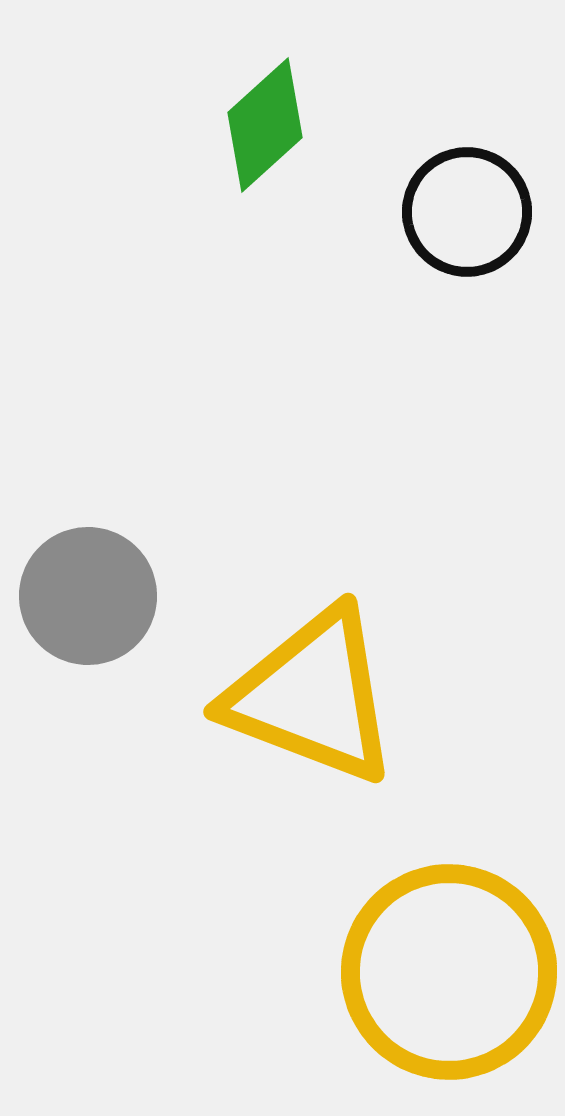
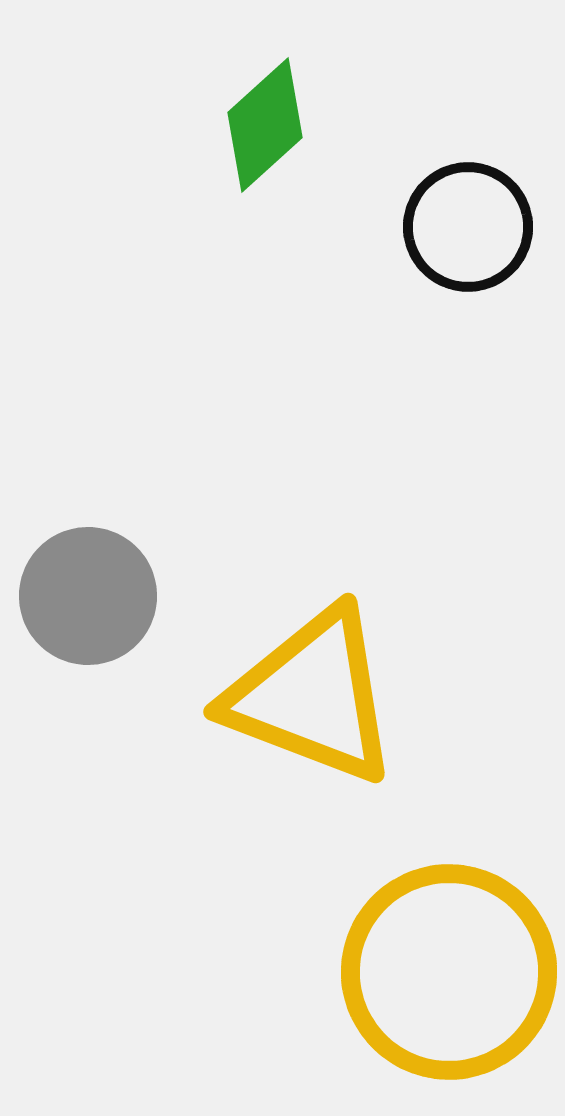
black circle: moved 1 px right, 15 px down
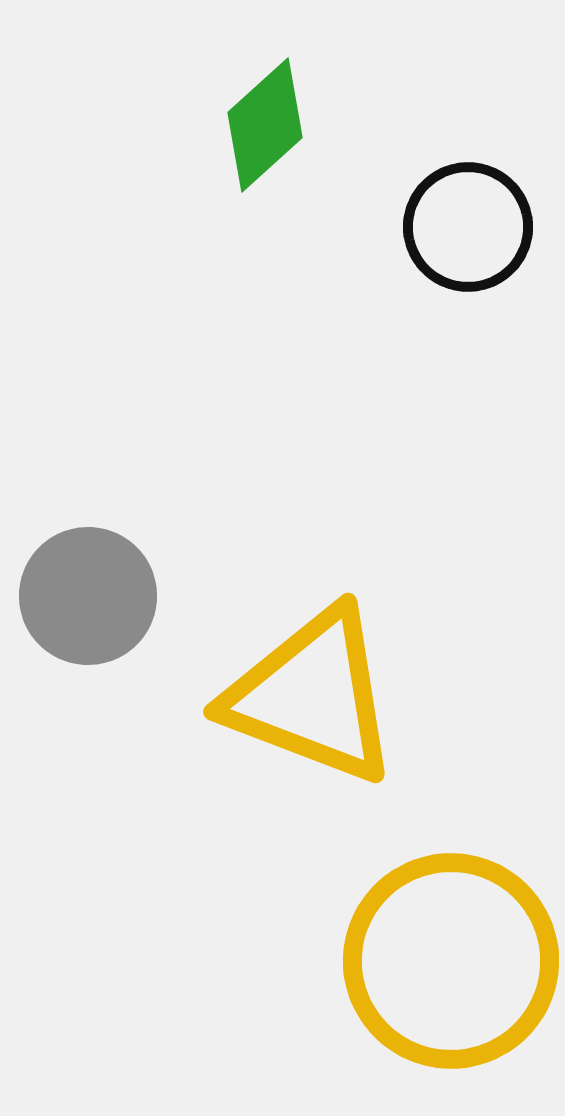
yellow circle: moved 2 px right, 11 px up
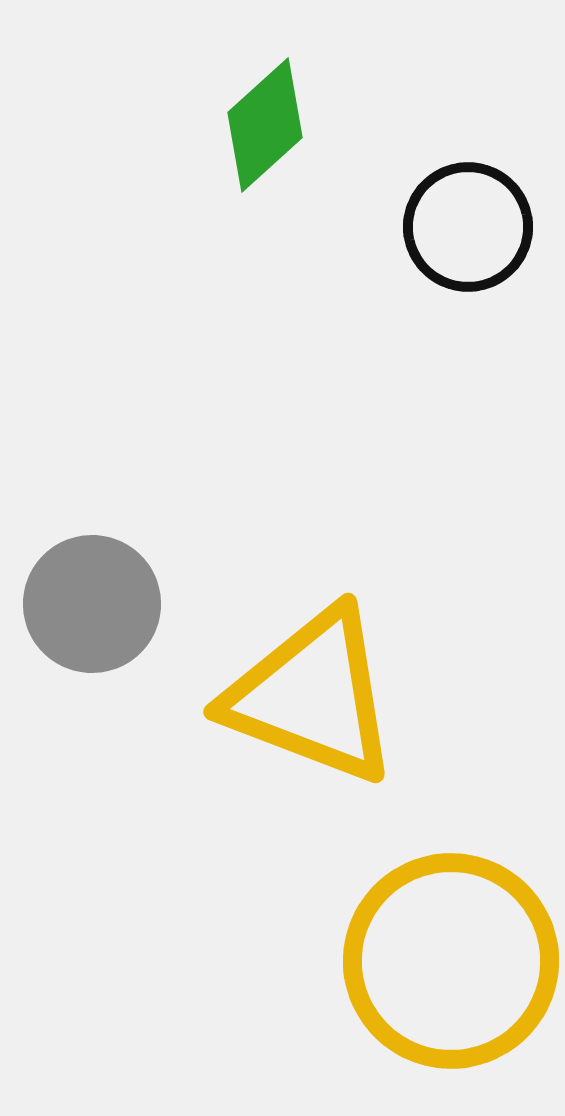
gray circle: moved 4 px right, 8 px down
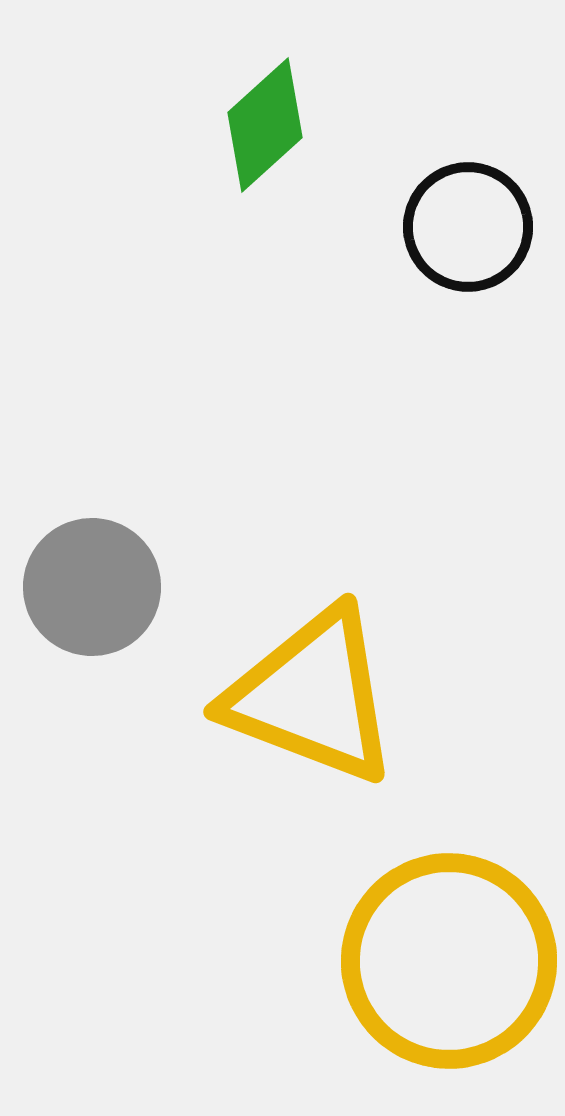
gray circle: moved 17 px up
yellow circle: moved 2 px left
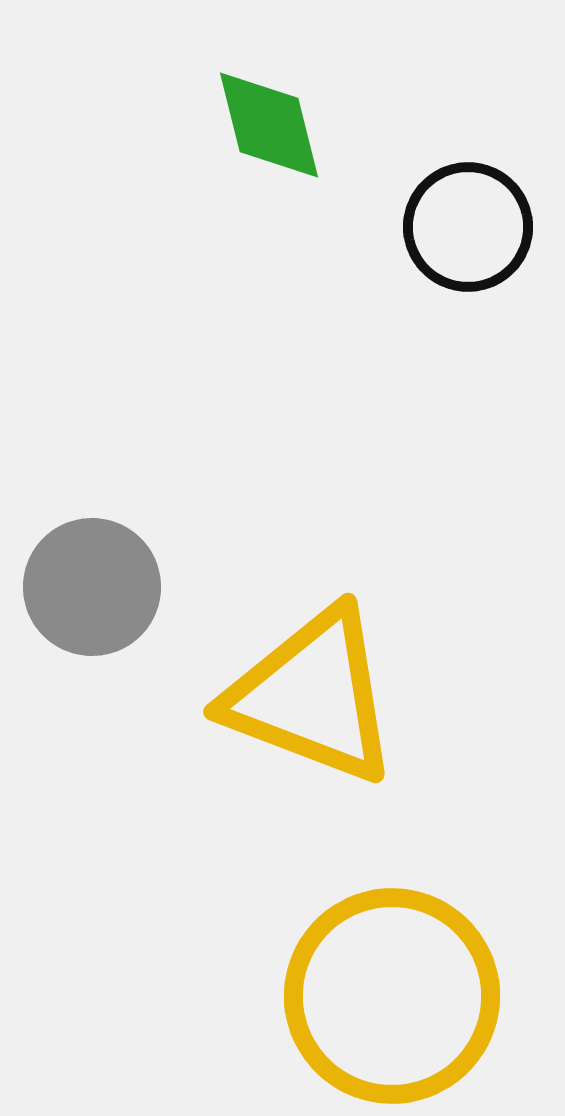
green diamond: moved 4 px right; rotated 62 degrees counterclockwise
yellow circle: moved 57 px left, 35 px down
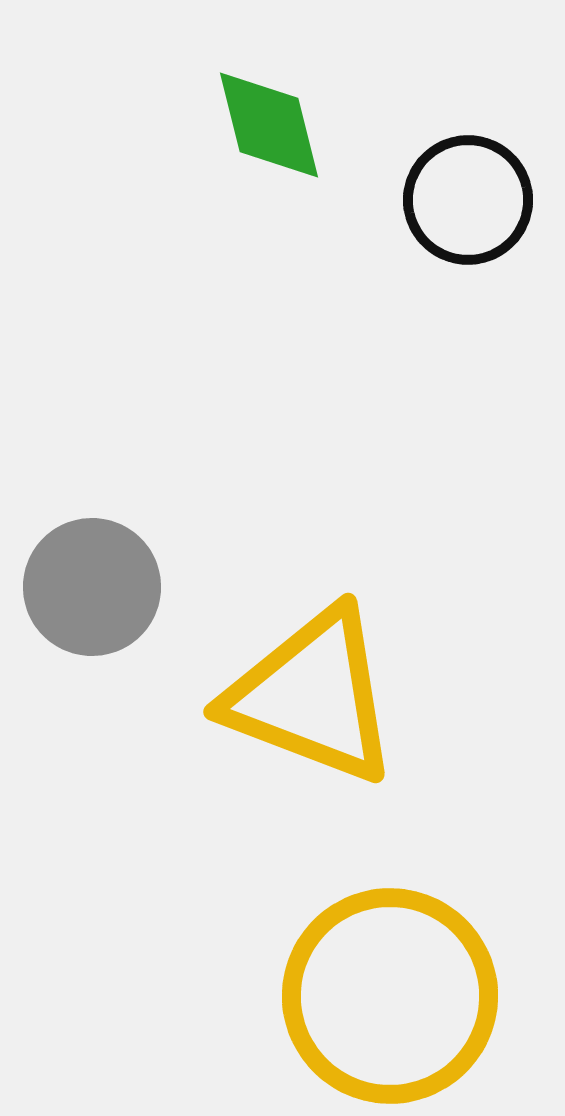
black circle: moved 27 px up
yellow circle: moved 2 px left
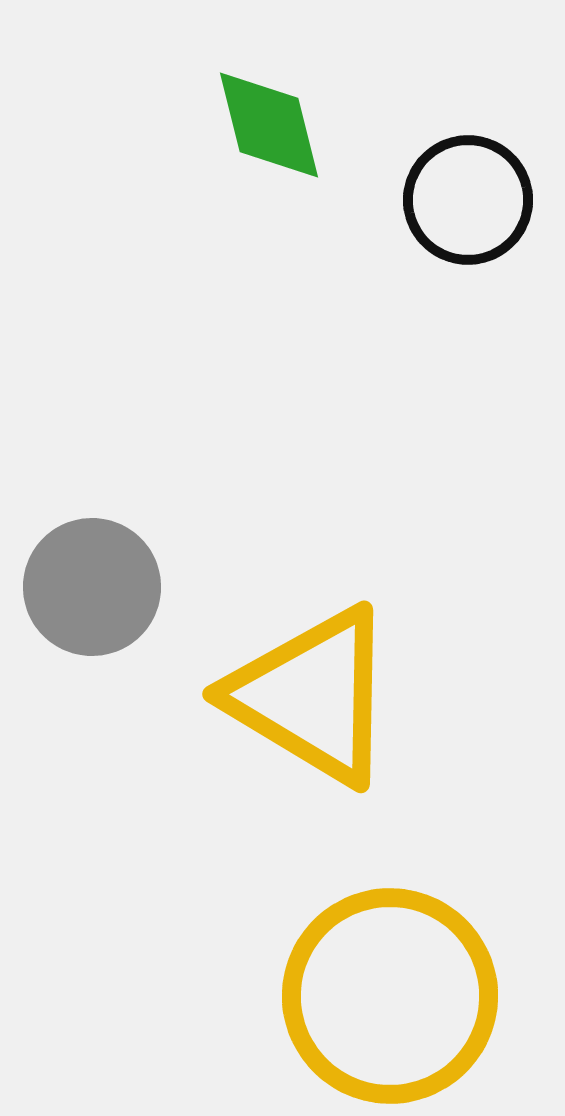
yellow triangle: rotated 10 degrees clockwise
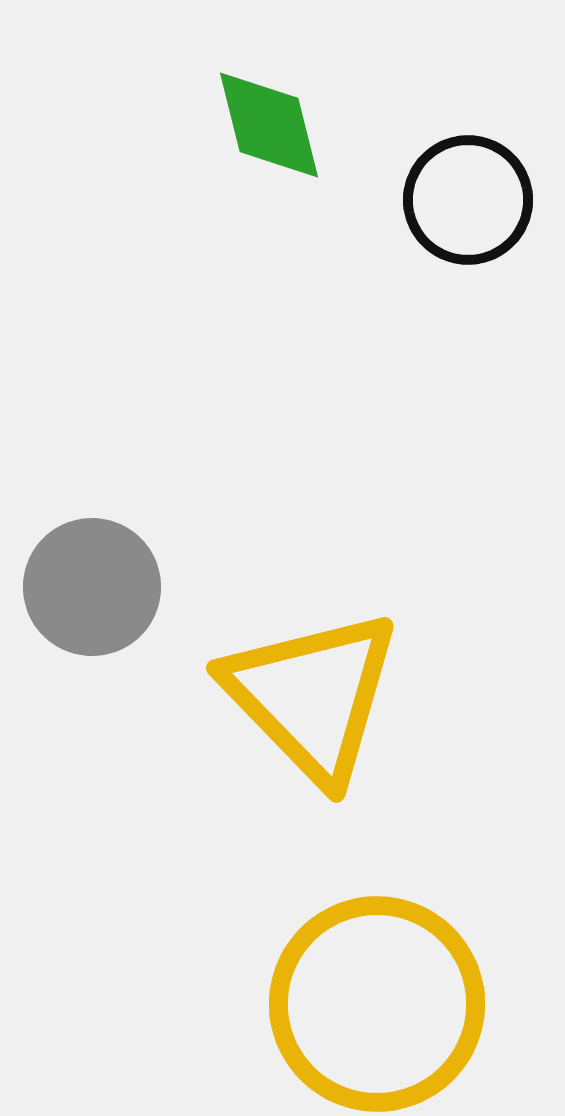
yellow triangle: rotated 15 degrees clockwise
yellow circle: moved 13 px left, 8 px down
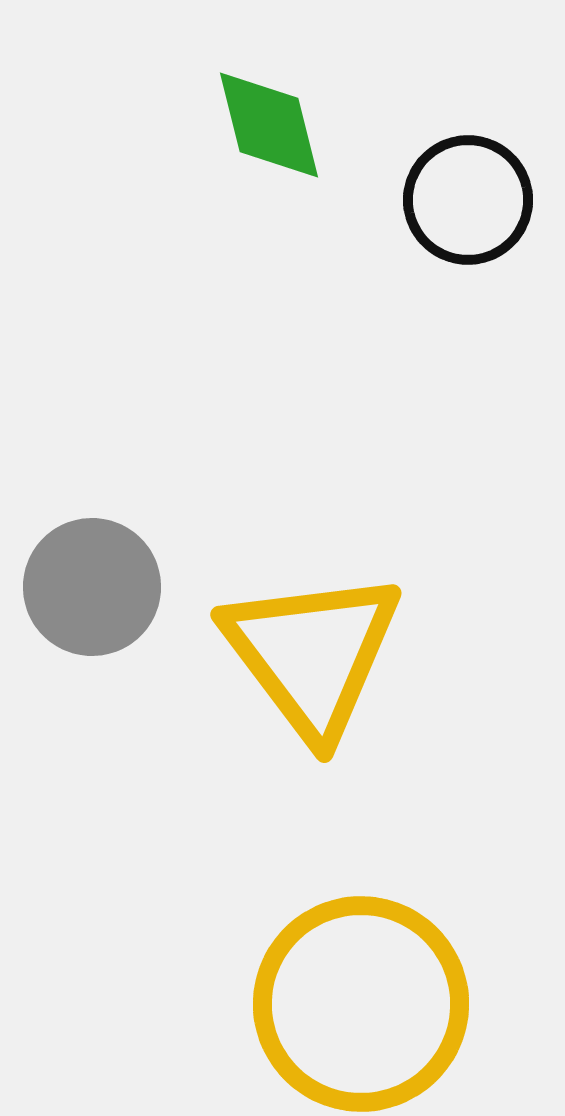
yellow triangle: moved 42 px up; rotated 7 degrees clockwise
yellow circle: moved 16 px left
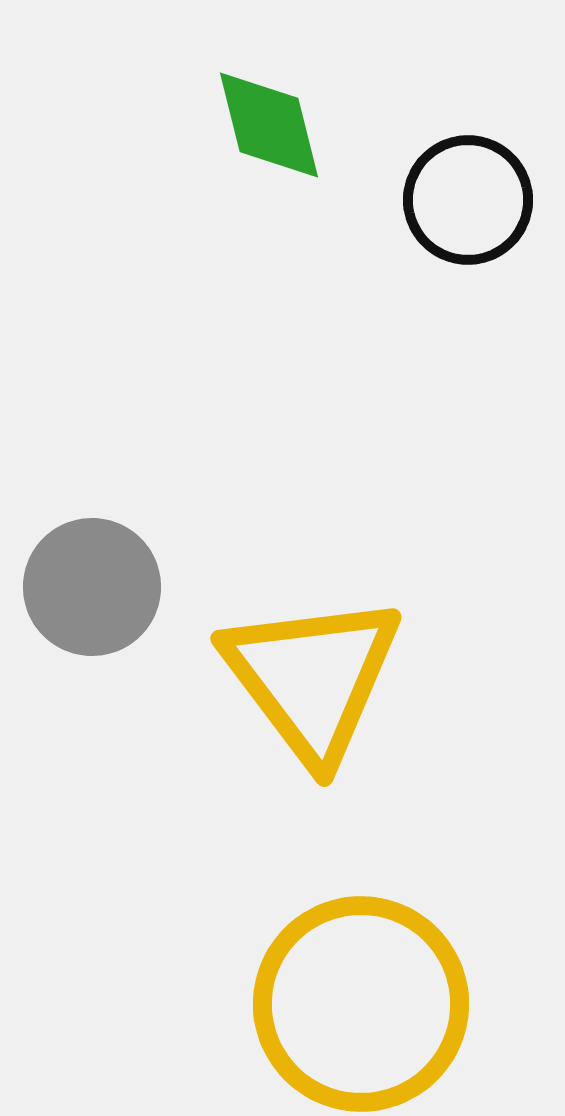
yellow triangle: moved 24 px down
